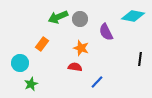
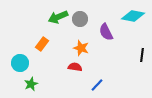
black line: moved 2 px right, 4 px up
blue line: moved 3 px down
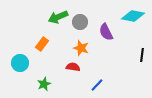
gray circle: moved 3 px down
red semicircle: moved 2 px left
green star: moved 13 px right
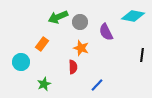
cyan circle: moved 1 px right, 1 px up
red semicircle: rotated 80 degrees clockwise
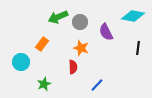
black line: moved 4 px left, 7 px up
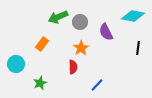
orange star: rotated 21 degrees clockwise
cyan circle: moved 5 px left, 2 px down
green star: moved 4 px left, 1 px up
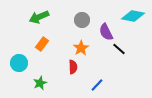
green arrow: moved 19 px left
gray circle: moved 2 px right, 2 px up
black line: moved 19 px left, 1 px down; rotated 56 degrees counterclockwise
cyan circle: moved 3 px right, 1 px up
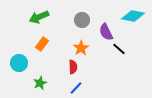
blue line: moved 21 px left, 3 px down
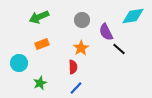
cyan diamond: rotated 20 degrees counterclockwise
orange rectangle: rotated 32 degrees clockwise
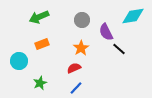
cyan circle: moved 2 px up
red semicircle: moved 1 px right, 1 px down; rotated 112 degrees counterclockwise
